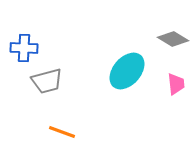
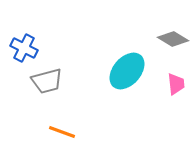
blue cross: rotated 24 degrees clockwise
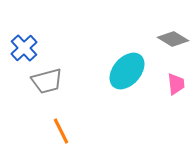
blue cross: rotated 20 degrees clockwise
orange line: moved 1 px left, 1 px up; rotated 44 degrees clockwise
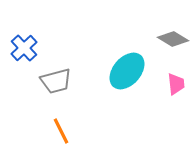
gray trapezoid: moved 9 px right
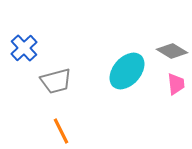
gray diamond: moved 1 px left, 12 px down
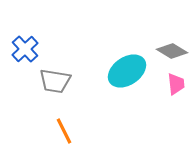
blue cross: moved 1 px right, 1 px down
cyan ellipse: rotated 15 degrees clockwise
gray trapezoid: moved 1 px left; rotated 24 degrees clockwise
orange line: moved 3 px right
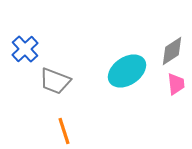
gray diamond: rotated 64 degrees counterclockwise
gray trapezoid: rotated 12 degrees clockwise
orange line: rotated 8 degrees clockwise
